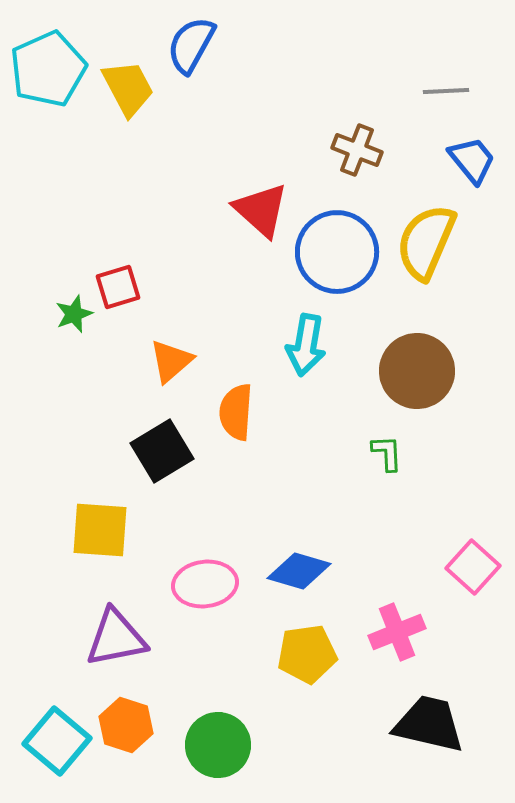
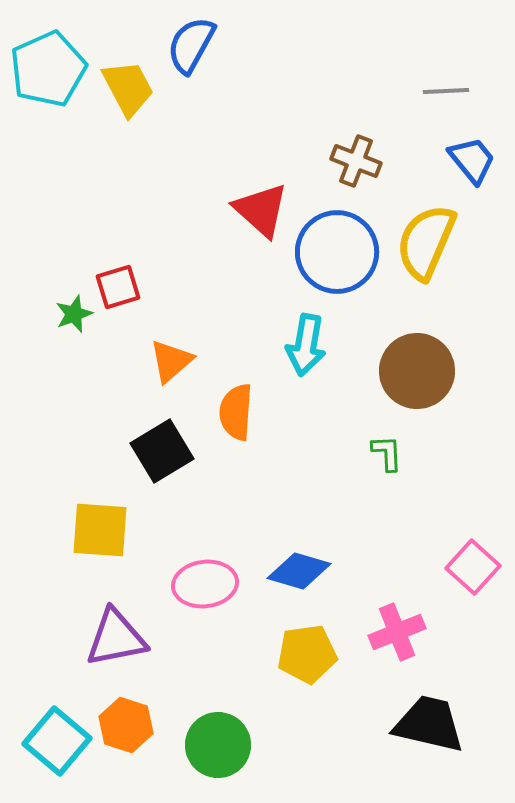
brown cross: moved 1 px left, 11 px down
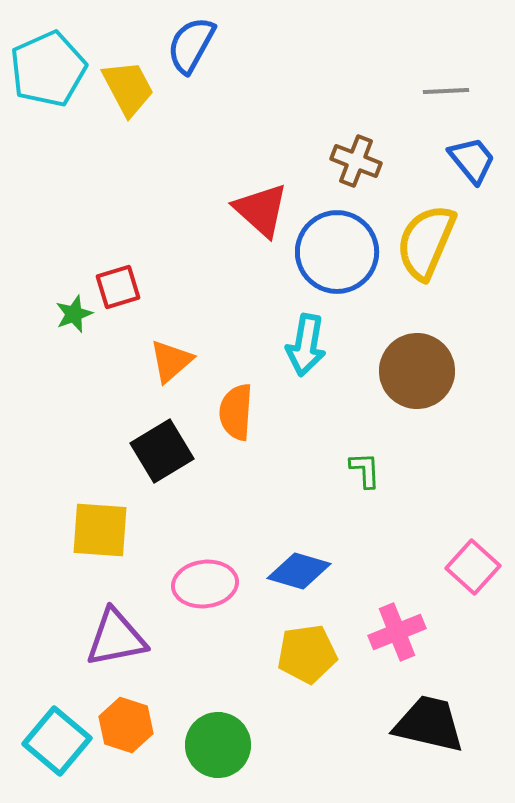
green L-shape: moved 22 px left, 17 px down
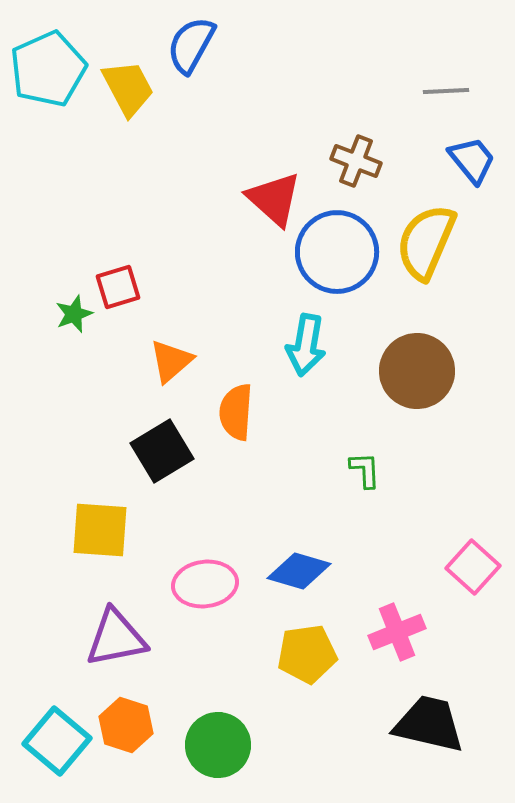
red triangle: moved 13 px right, 11 px up
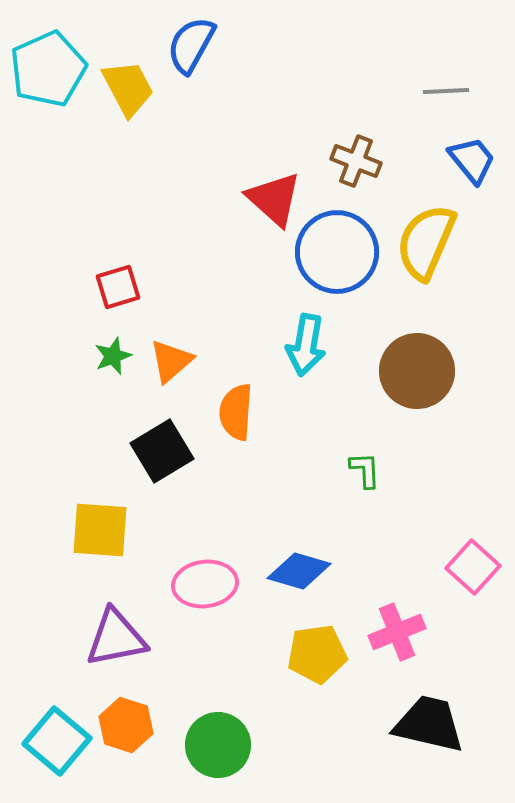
green star: moved 39 px right, 42 px down
yellow pentagon: moved 10 px right
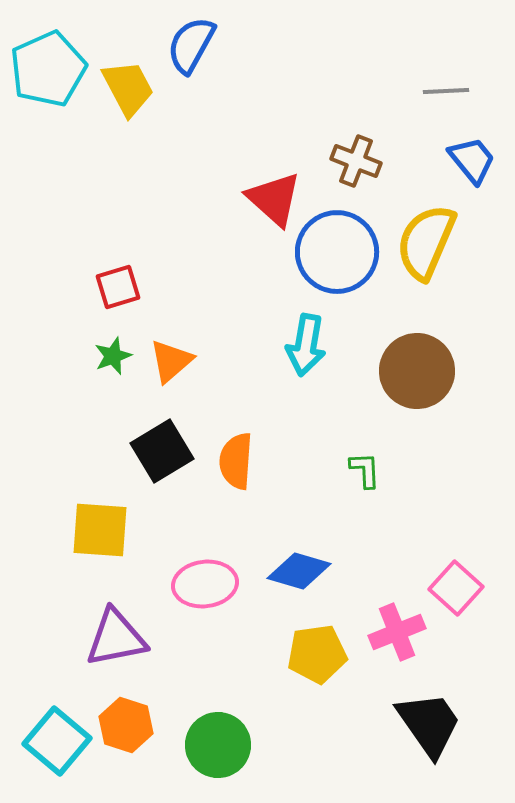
orange semicircle: moved 49 px down
pink square: moved 17 px left, 21 px down
black trapezoid: rotated 42 degrees clockwise
